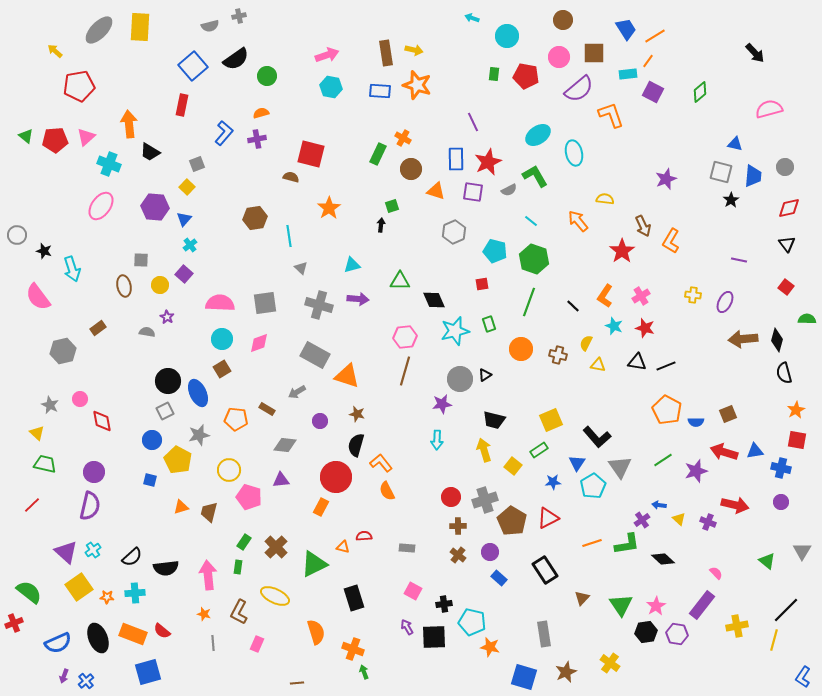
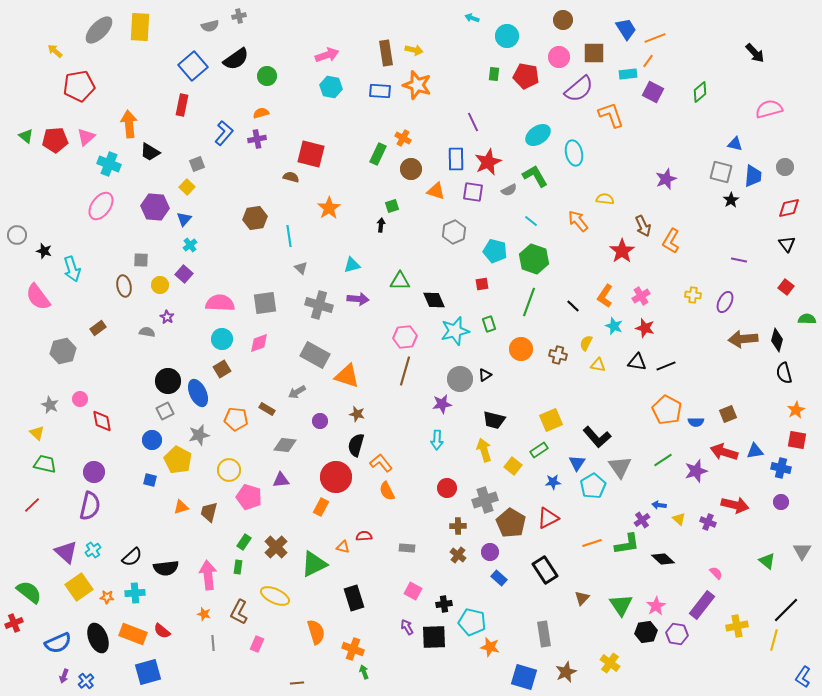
orange line at (655, 36): moved 2 px down; rotated 10 degrees clockwise
red circle at (451, 497): moved 4 px left, 9 px up
brown pentagon at (512, 521): moved 1 px left, 2 px down
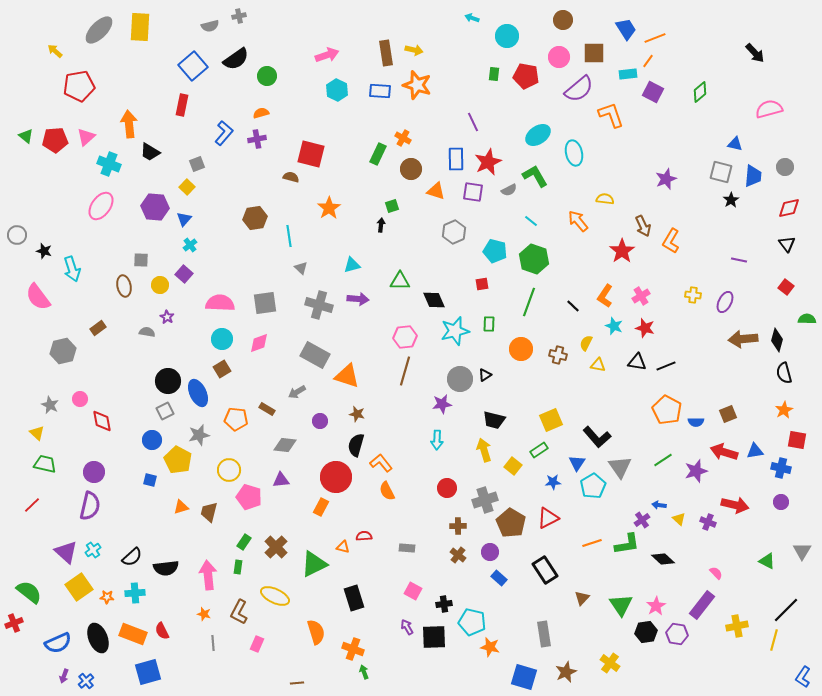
cyan hexagon at (331, 87): moved 6 px right, 3 px down; rotated 15 degrees clockwise
green rectangle at (489, 324): rotated 21 degrees clockwise
orange star at (796, 410): moved 12 px left
green triangle at (767, 561): rotated 12 degrees counterclockwise
red semicircle at (162, 631): rotated 24 degrees clockwise
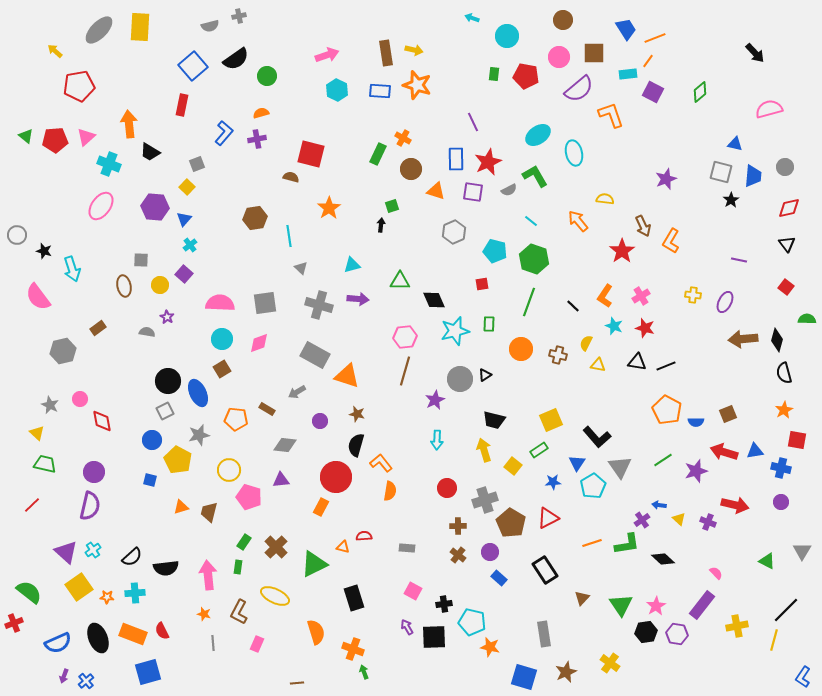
purple star at (442, 404): moved 7 px left, 4 px up; rotated 18 degrees counterclockwise
orange semicircle at (387, 491): moved 3 px right; rotated 144 degrees counterclockwise
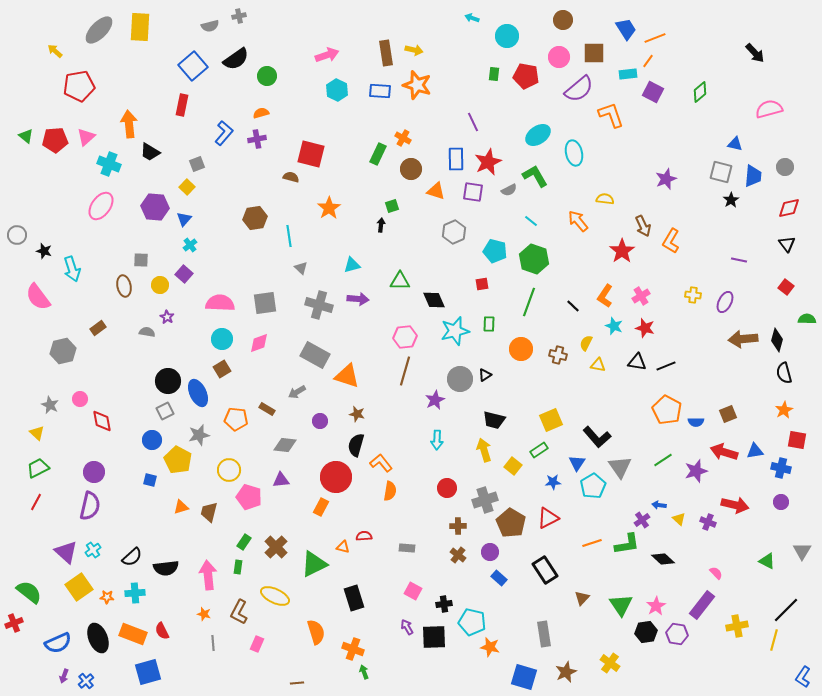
green trapezoid at (45, 464): moved 7 px left, 4 px down; rotated 40 degrees counterclockwise
red line at (32, 505): moved 4 px right, 3 px up; rotated 18 degrees counterclockwise
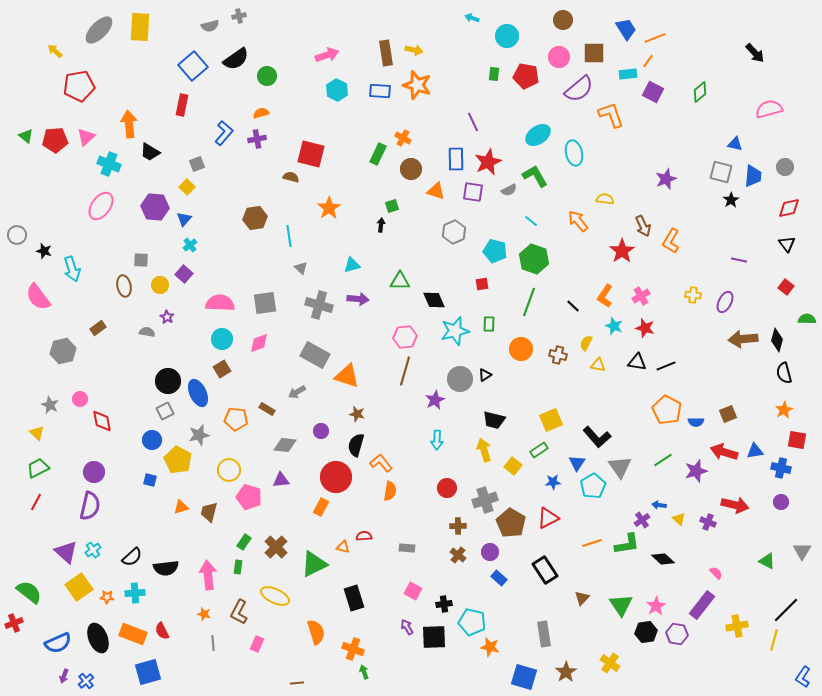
purple circle at (320, 421): moved 1 px right, 10 px down
brown star at (566, 672): rotated 10 degrees counterclockwise
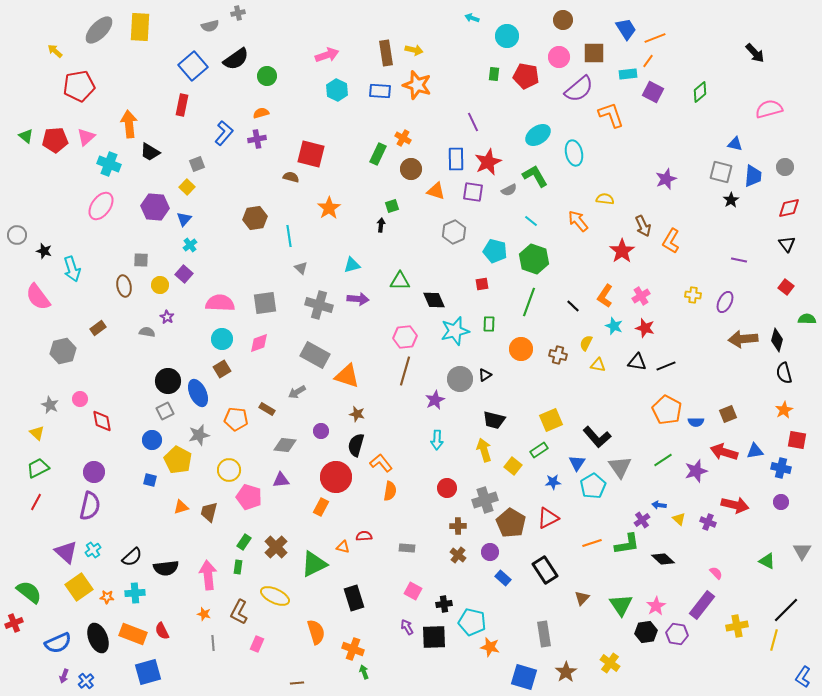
gray cross at (239, 16): moved 1 px left, 3 px up
blue rectangle at (499, 578): moved 4 px right
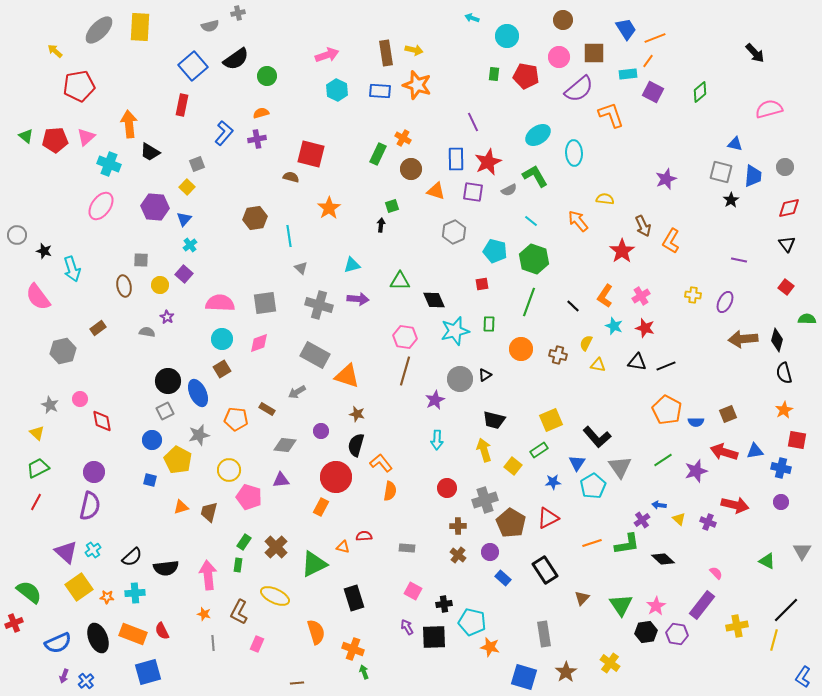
cyan ellipse at (574, 153): rotated 10 degrees clockwise
pink hexagon at (405, 337): rotated 15 degrees clockwise
green rectangle at (238, 567): moved 2 px up
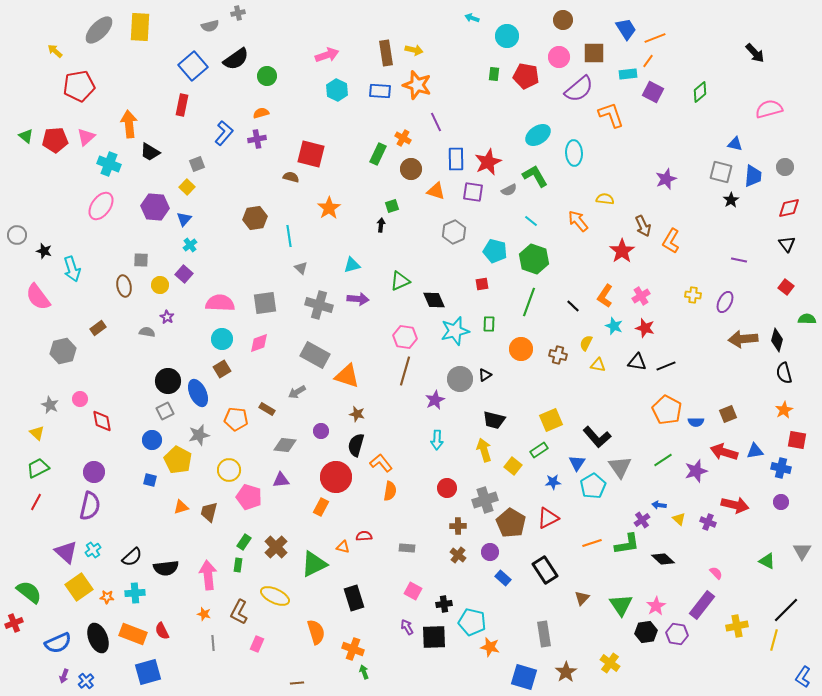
purple line at (473, 122): moved 37 px left
green triangle at (400, 281): rotated 25 degrees counterclockwise
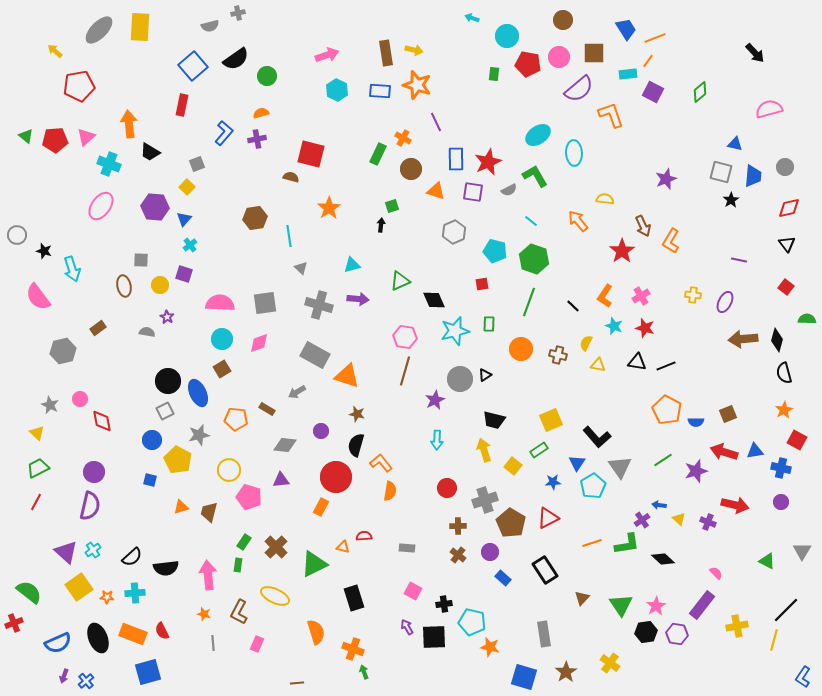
red pentagon at (526, 76): moved 2 px right, 12 px up
purple square at (184, 274): rotated 24 degrees counterclockwise
red square at (797, 440): rotated 18 degrees clockwise
